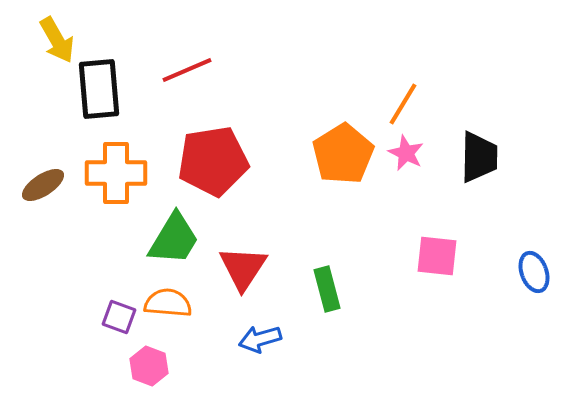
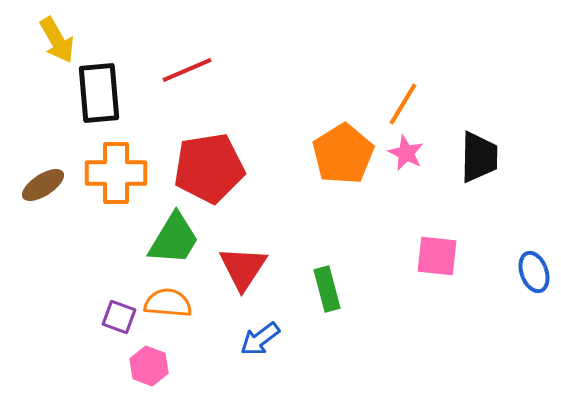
black rectangle: moved 4 px down
red pentagon: moved 4 px left, 7 px down
blue arrow: rotated 21 degrees counterclockwise
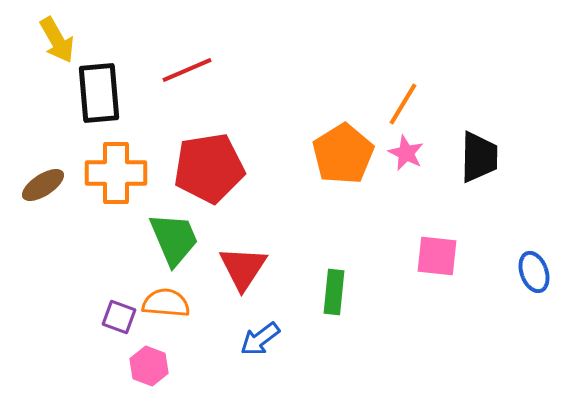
green trapezoid: rotated 54 degrees counterclockwise
green rectangle: moved 7 px right, 3 px down; rotated 21 degrees clockwise
orange semicircle: moved 2 px left
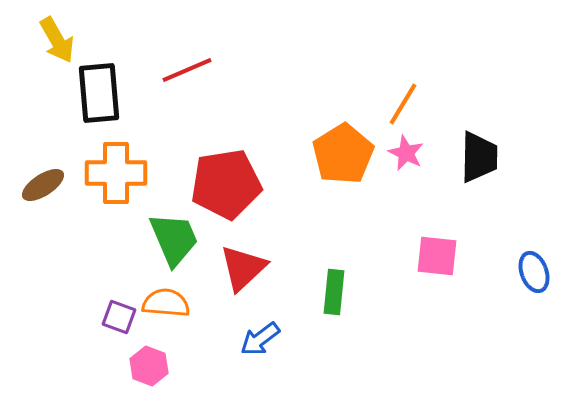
red pentagon: moved 17 px right, 16 px down
red triangle: rotated 14 degrees clockwise
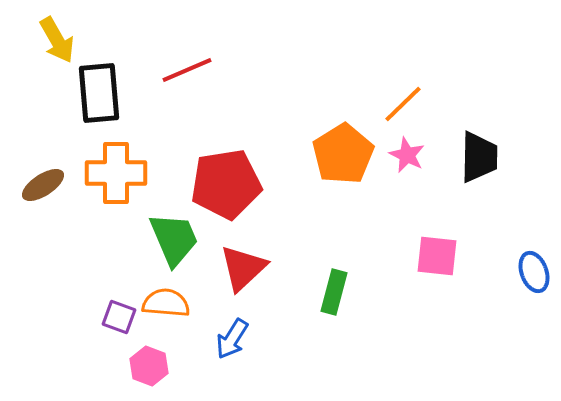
orange line: rotated 15 degrees clockwise
pink star: moved 1 px right, 2 px down
green rectangle: rotated 9 degrees clockwise
blue arrow: moved 28 px left; rotated 21 degrees counterclockwise
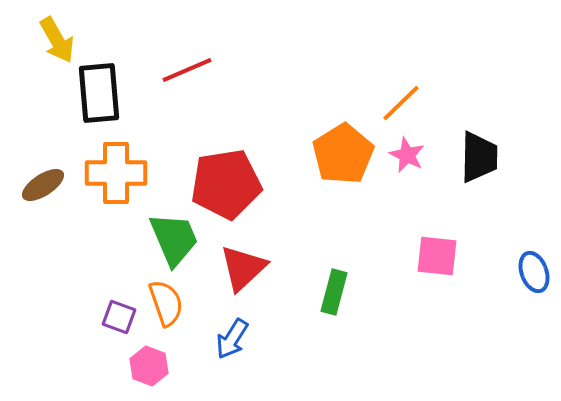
orange line: moved 2 px left, 1 px up
orange semicircle: rotated 66 degrees clockwise
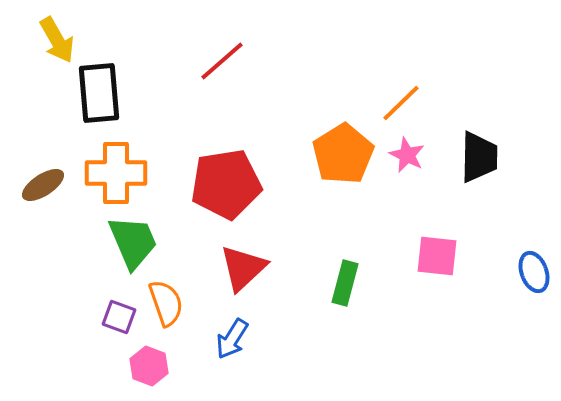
red line: moved 35 px right, 9 px up; rotated 18 degrees counterclockwise
green trapezoid: moved 41 px left, 3 px down
green rectangle: moved 11 px right, 9 px up
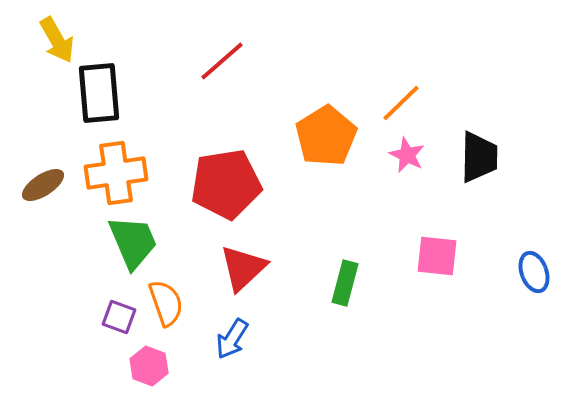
orange pentagon: moved 17 px left, 18 px up
orange cross: rotated 8 degrees counterclockwise
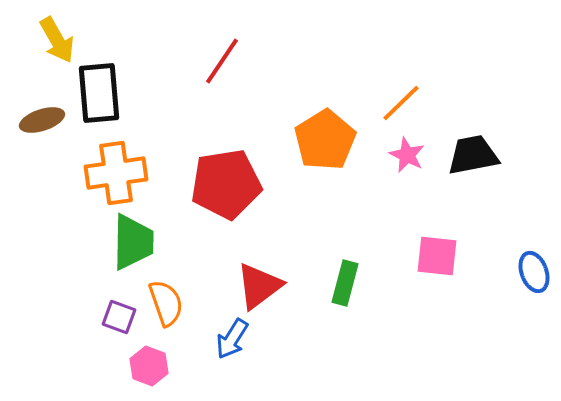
red line: rotated 15 degrees counterclockwise
orange pentagon: moved 1 px left, 4 px down
black trapezoid: moved 6 px left, 2 px up; rotated 102 degrees counterclockwise
brown ellipse: moved 1 px left, 65 px up; rotated 15 degrees clockwise
green trapezoid: rotated 24 degrees clockwise
red triangle: moved 16 px right, 18 px down; rotated 6 degrees clockwise
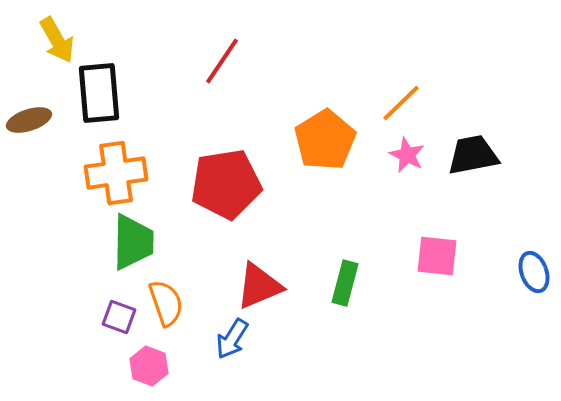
brown ellipse: moved 13 px left
red triangle: rotated 14 degrees clockwise
